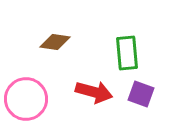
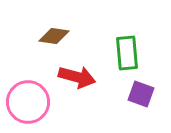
brown diamond: moved 1 px left, 6 px up
red arrow: moved 17 px left, 15 px up
pink circle: moved 2 px right, 3 px down
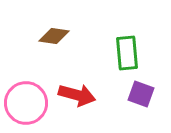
red arrow: moved 18 px down
pink circle: moved 2 px left, 1 px down
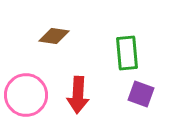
red arrow: moved 1 px right; rotated 78 degrees clockwise
pink circle: moved 8 px up
